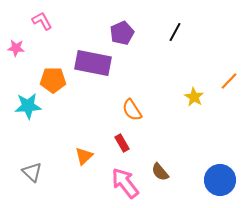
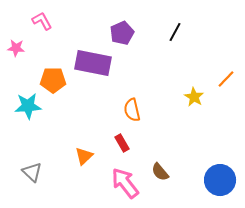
orange line: moved 3 px left, 2 px up
orange semicircle: rotated 20 degrees clockwise
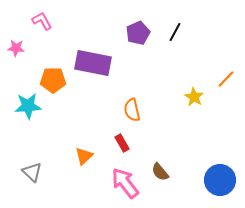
purple pentagon: moved 16 px right
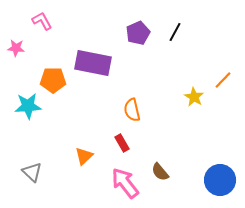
orange line: moved 3 px left, 1 px down
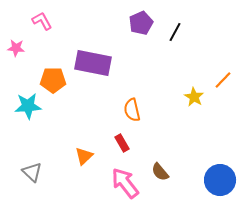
purple pentagon: moved 3 px right, 10 px up
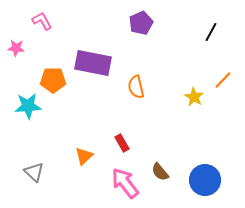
black line: moved 36 px right
orange semicircle: moved 4 px right, 23 px up
gray triangle: moved 2 px right
blue circle: moved 15 px left
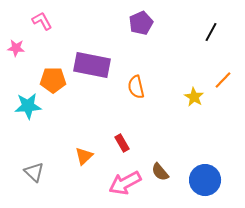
purple rectangle: moved 1 px left, 2 px down
pink arrow: rotated 80 degrees counterclockwise
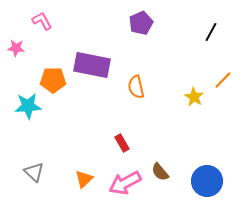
orange triangle: moved 23 px down
blue circle: moved 2 px right, 1 px down
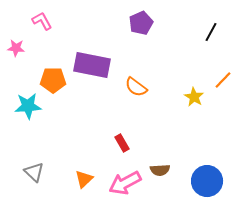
orange semicircle: rotated 40 degrees counterclockwise
brown semicircle: moved 2 px up; rotated 54 degrees counterclockwise
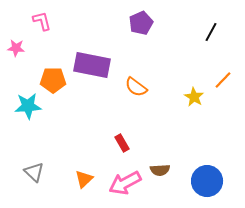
pink L-shape: rotated 15 degrees clockwise
